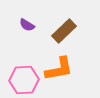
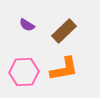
orange L-shape: moved 5 px right
pink hexagon: moved 8 px up
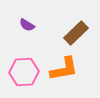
brown rectangle: moved 12 px right, 2 px down
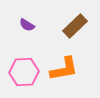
brown rectangle: moved 1 px left, 7 px up
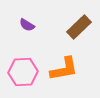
brown rectangle: moved 4 px right, 1 px down
pink hexagon: moved 1 px left
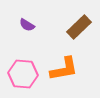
pink hexagon: moved 2 px down; rotated 8 degrees clockwise
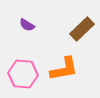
brown rectangle: moved 3 px right, 2 px down
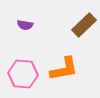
purple semicircle: moved 2 px left; rotated 21 degrees counterclockwise
brown rectangle: moved 2 px right, 4 px up
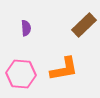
purple semicircle: moved 1 px right, 3 px down; rotated 105 degrees counterclockwise
pink hexagon: moved 2 px left
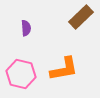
brown rectangle: moved 3 px left, 8 px up
pink hexagon: rotated 8 degrees clockwise
